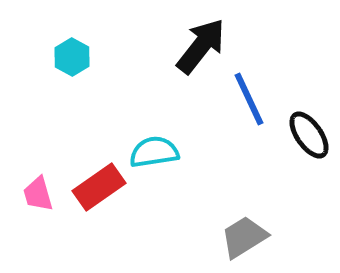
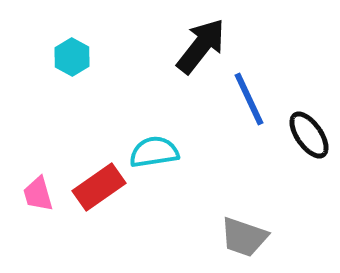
gray trapezoid: rotated 129 degrees counterclockwise
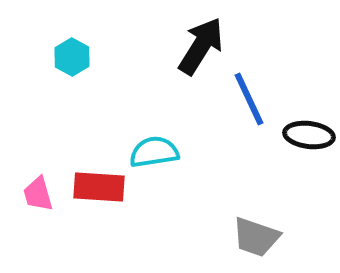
black arrow: rotated 6 degrees counterclockwise
black ellipse: rotated 48 degrees counterclockwise
red rectangle: rotated 39 degrees clockwise
gray trapezoid: moved 12 px right
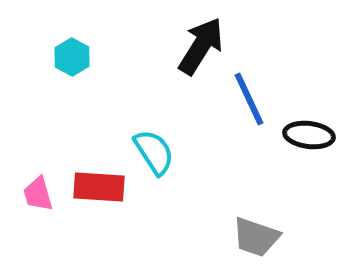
cyan semicircle: rotated 66 degrees clockwise
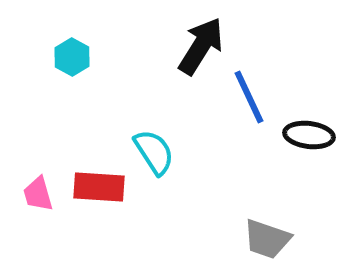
blue line: moved 2 px up
gray trapezoid: moved 11 px right, 2 px down
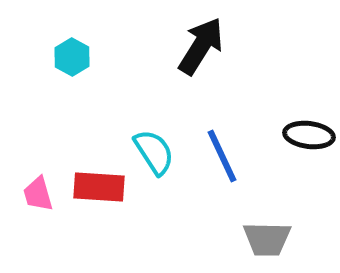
blue line: moved 27 px left, 59 px down
gray trapezoid: rotated 18 degrees counterclockwise
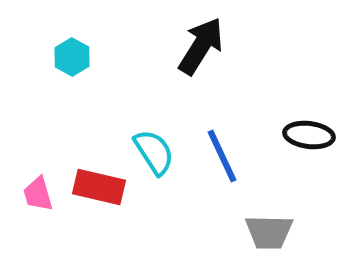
red rectangle: rotated 9 degrees clockwise
gray trapezoid: moved 2 px right, 7 px up
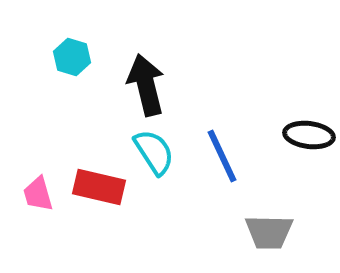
black arrow: moved 55 px left, 39 px down; rotated 46 degrees counterclockwise
cyan hexagon: rotated 12 degrees counterclockwise
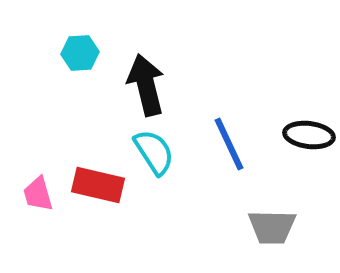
cyan hexagon: moved 8 px right, 4 px up; rotated 21 degrees counterclockwise
blue line: moved 7 px right, 12 px up
red rectangle: moved 1 px left, 2 px up
gray trapezoid: moved 3 px right, 5 px up
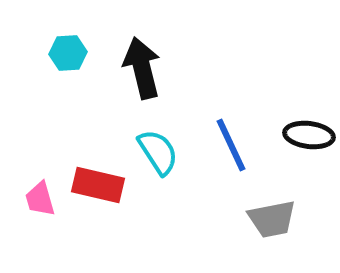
cyan hexagon: moved 12 px left
black arrow: moved 4 px left, 17 px up
blue line: moved 2 px right, 1 px down
cyan semicircle: moved 4 px right
pink trapezoid: moved 2 px right, 5 px down
gray trapezoid: moved 8 px up; rotated 12 degrees counterclockwise
